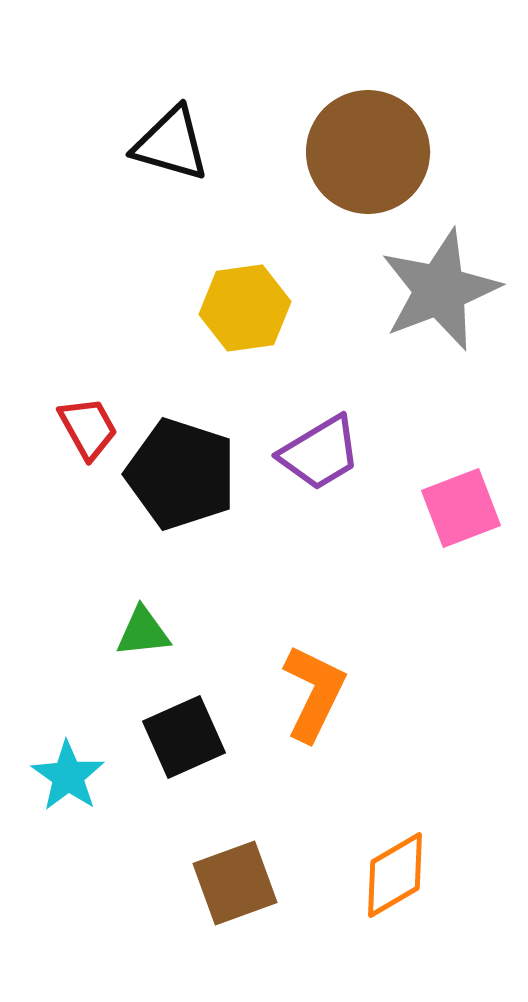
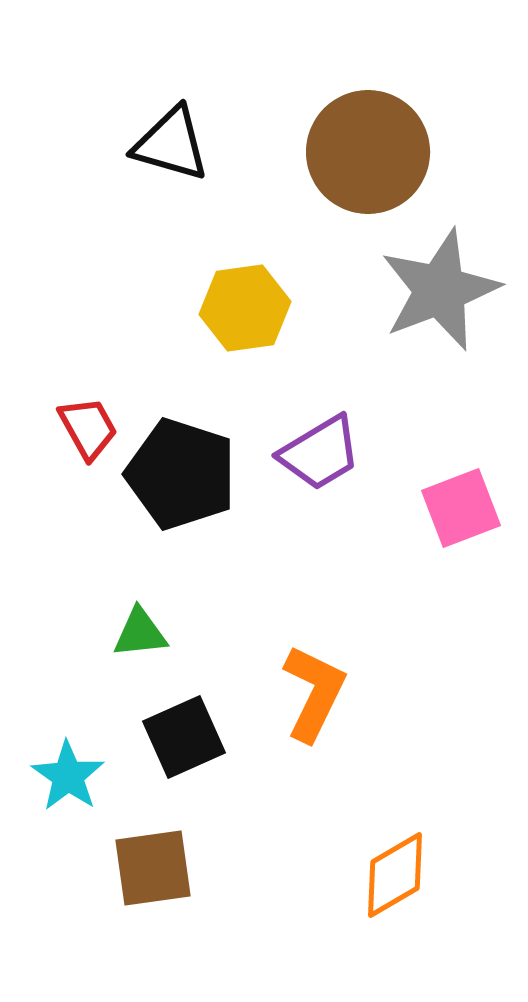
green triangle: moved 3 px left, 1 px down
brown square: moved 82 px left, 15 px up; rotated 12 degrees clockwise
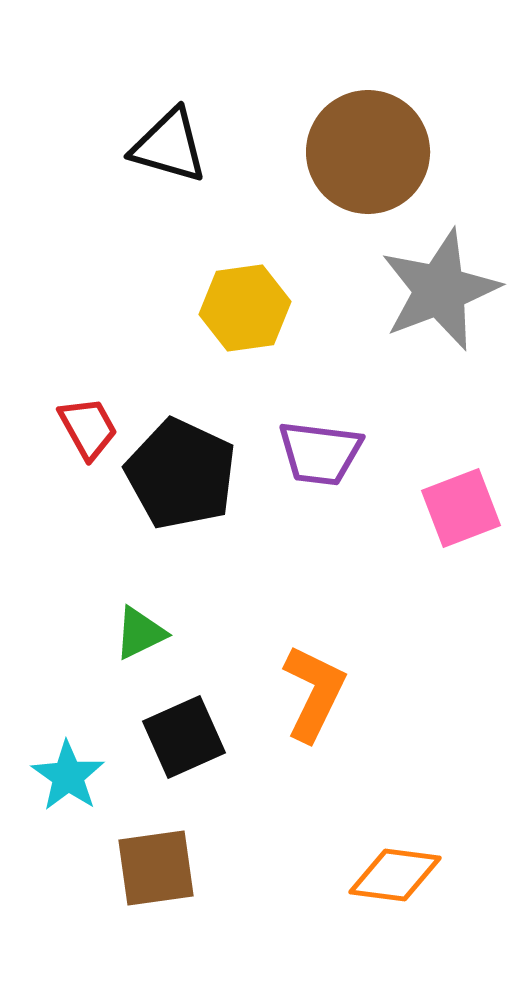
black triangle: moved 2 px left, 2 px down
purple trapezoid: rotated 38 degrees clockwise
black pentagon: rotated 7 degrees clockwise
green triangle: rotated 20 degrees counterclockwise
brown square: moved 3 px right
orange diamond: rotated 38 degrees clockwise
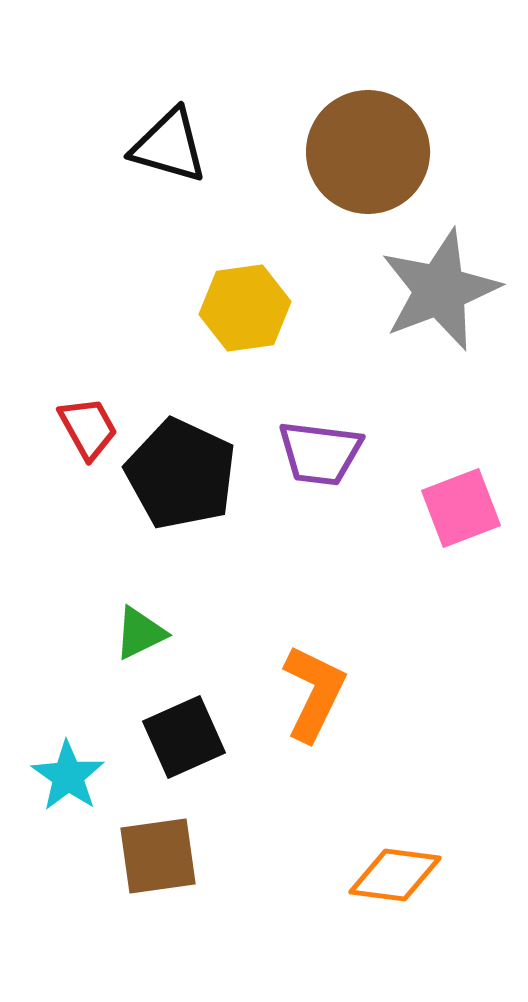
brown square: moved 2 px right, 12 px up
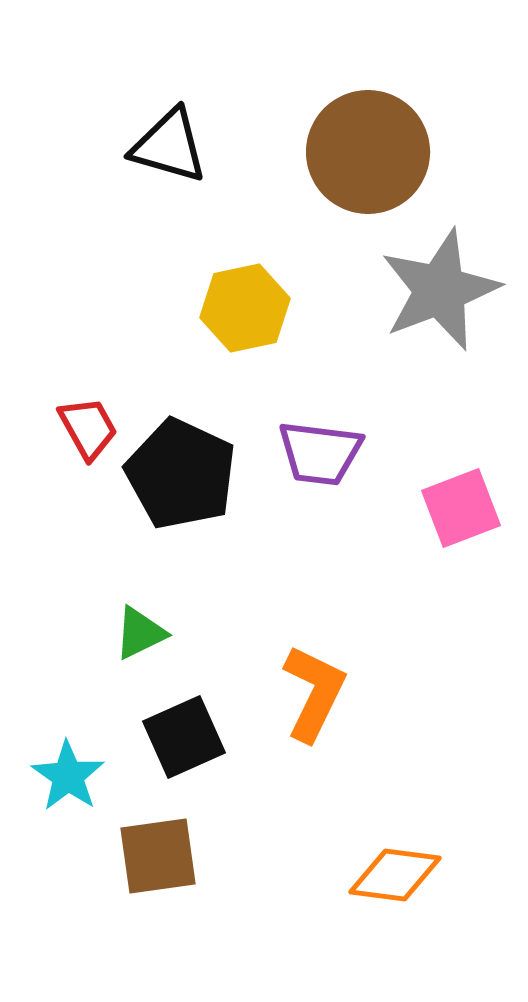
yellow hexagon: rotated 4 degrees counterclockwise
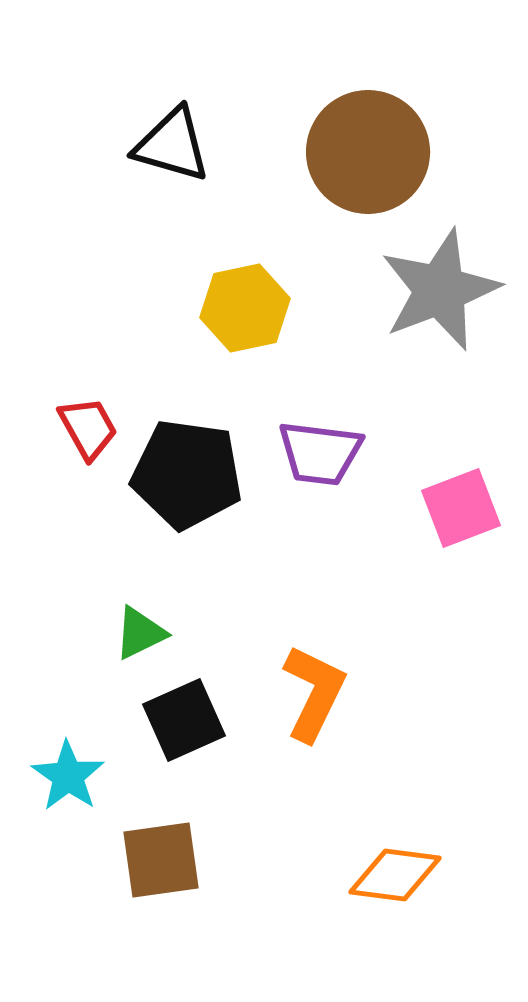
black triangle: moved 3 px right, 1 px up
black pentagon: moved 6 px right; rotated 17 degrees counterclockwise
black square: moved 17 px up
brown square: moved 3 px right, 4 px down
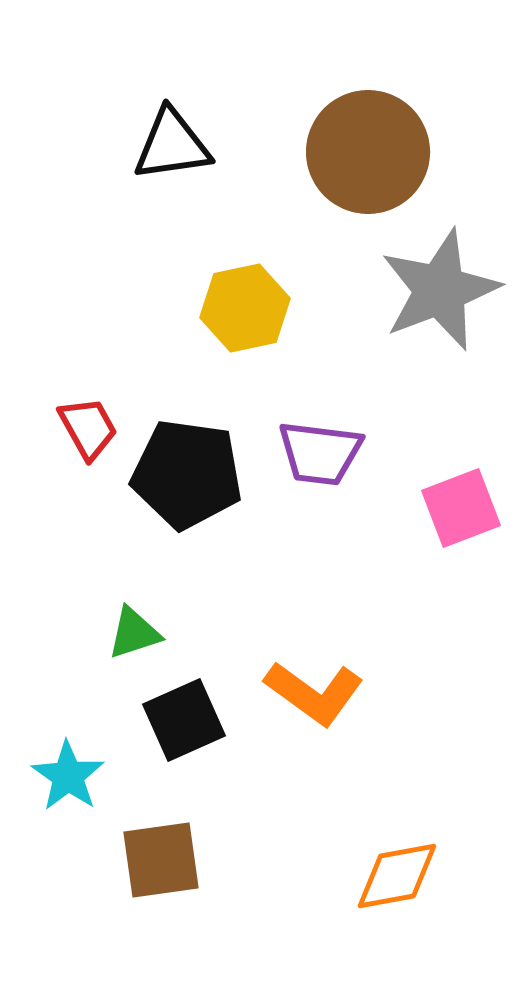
black triangle: rotated 24 degrees counterclockwise
green triangle: moved 6 px left; rotated 8 degrees clockwise
orange L-shape: rotated 100 degrees clockwise
orange diamond: moved 2 px right, 1 px down; rotated 18 degrees counterclockwise
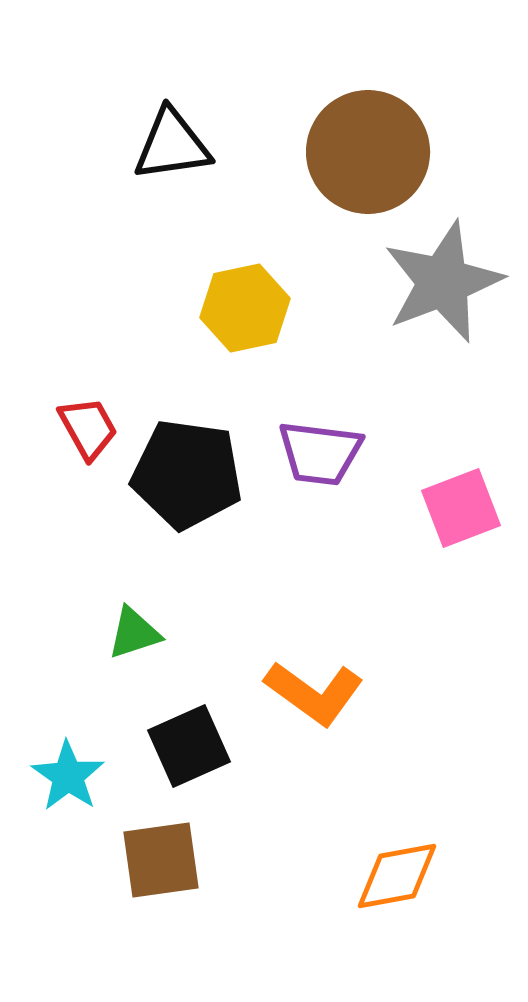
gray star: moved 3 px right, 8 px up
black square: moved 5 px right, 26 px down
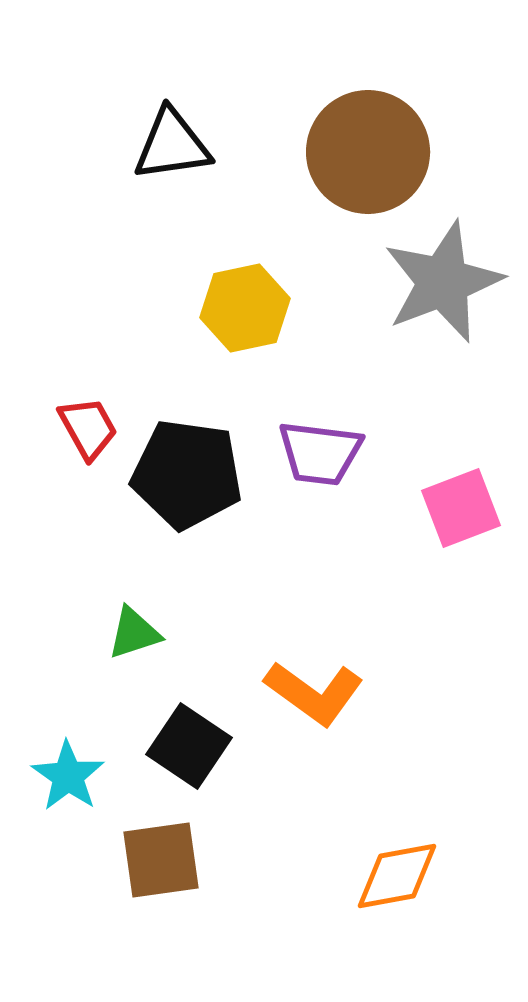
black square: rotated 32 degrees counterclockwise
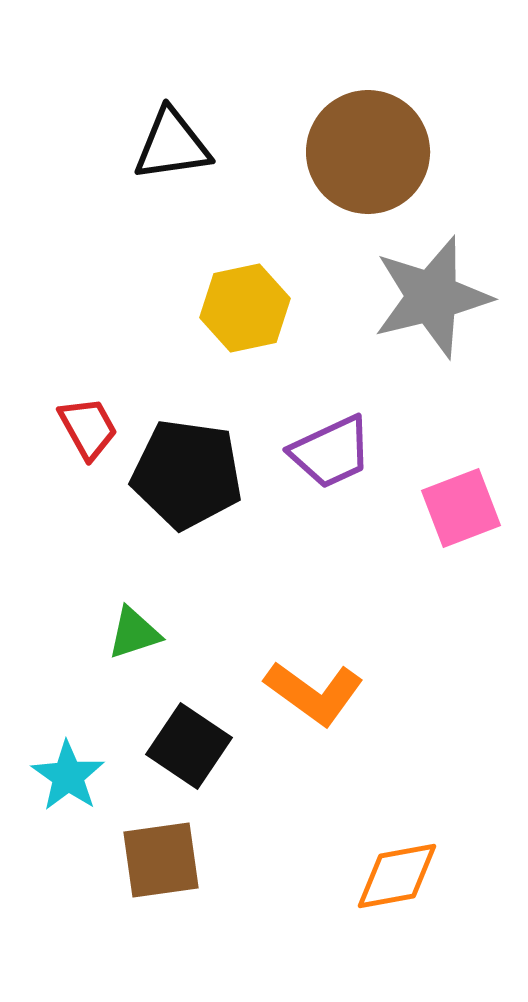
gray star: moved 11 px left, 15 px down; rotated 7 degrees clockwise
purple trapezoid: moved 11 px right, 1 px up; rotated 32 degrees counterclockwise
